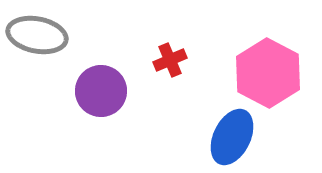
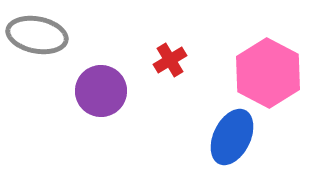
red cross: rotated 8 degrees counterclockwise
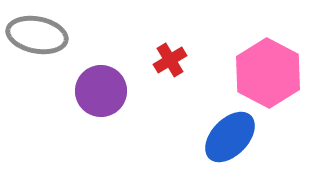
blue ellipse: moved 2 px left; rotated 18 degrees clockwise
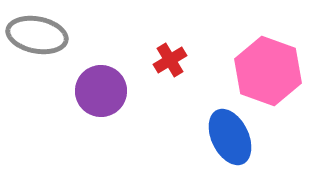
pink hexagon: moved 2 px up; rotated 8 degrees counterclockwise
blue ellipse: rotated 70 degrees counterclockwise
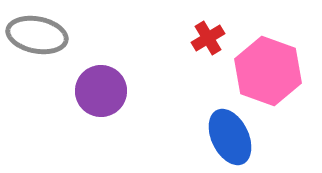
red cross: moved 38 px right, 22 px up
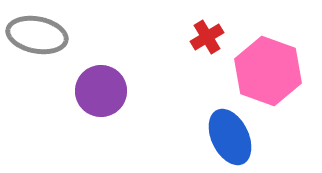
red cross: moved 1 px left, 1 px up
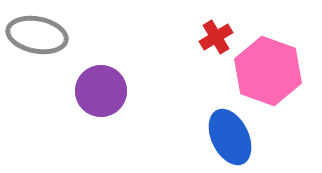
red cross: moved 9 px right
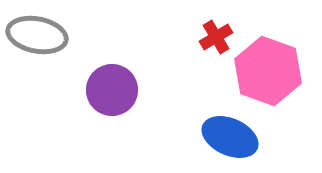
purple circle: moved 11 px right, 1 px up
blue ellipse: rotated 40 degrees counterclockwise
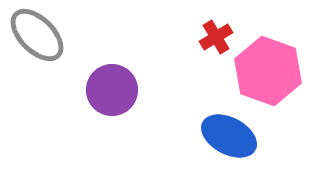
gray ellipse: rotated 34 degrees clockwise
blue ellipse: moved 1 px left, 1 px up; rotated 4 degrees clockwise
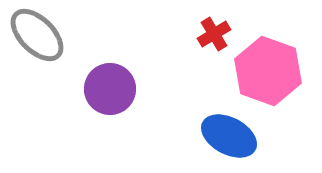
red cross: moved 2 px left, 3 px up
purple circle: moved 2 px left, 1 px up
